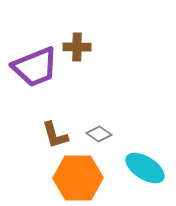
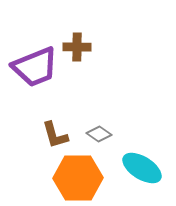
cyan ellipse: moved 3 px left
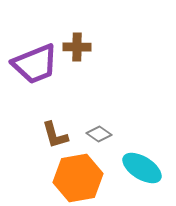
purple trapezoid: moved 3 px up
orange hexagon: rotated 9 degrees counterclockwise
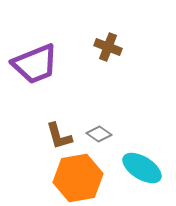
brown cross: moved 31 px right; rotated 20 degrees clockwise
brown L-shape: moved 4 px right, 1 px down
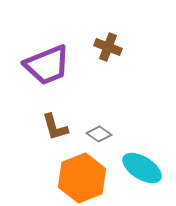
purple trapezoid: moved 12 px right, 1 px down
brown L-shape: moved 4 px left, 9 px up
orange hexagon: moved 4 px right; rotated 12 degrees counterclockwise
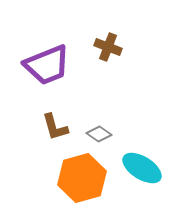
orange hexagon: rotated 6 degrees clockwise
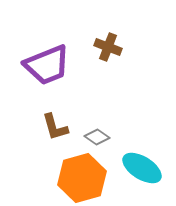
gray diamond: moved 2 px left, 3 px down
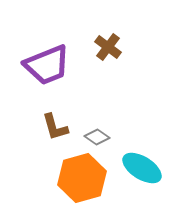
brown cross: rotated 16 degrees clockwise
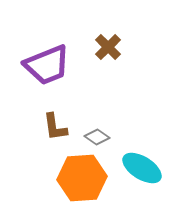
brown cross: rotated 8 degrees clockwise
brown L-shape: rotated 8 degrees clockwise
orange hexagon: rotated 12 degrees clockwise
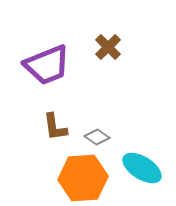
orange hexagon: moved 1 px right
